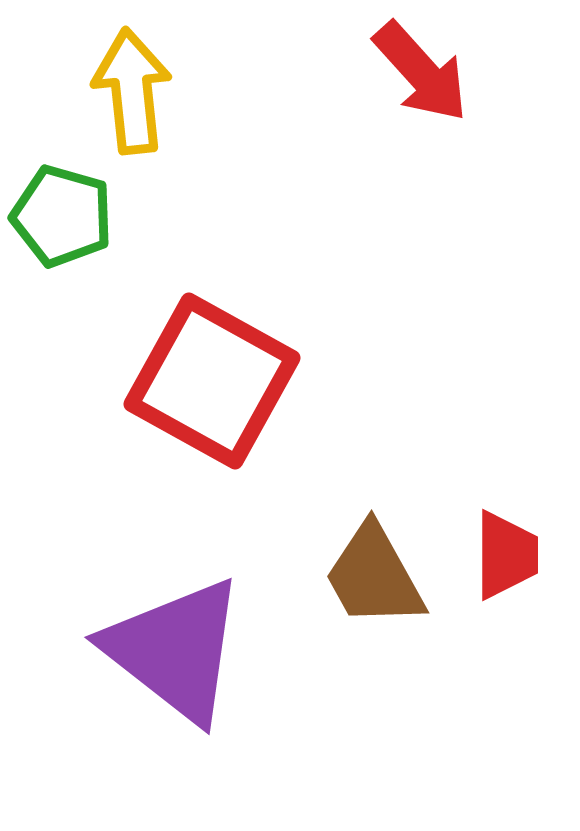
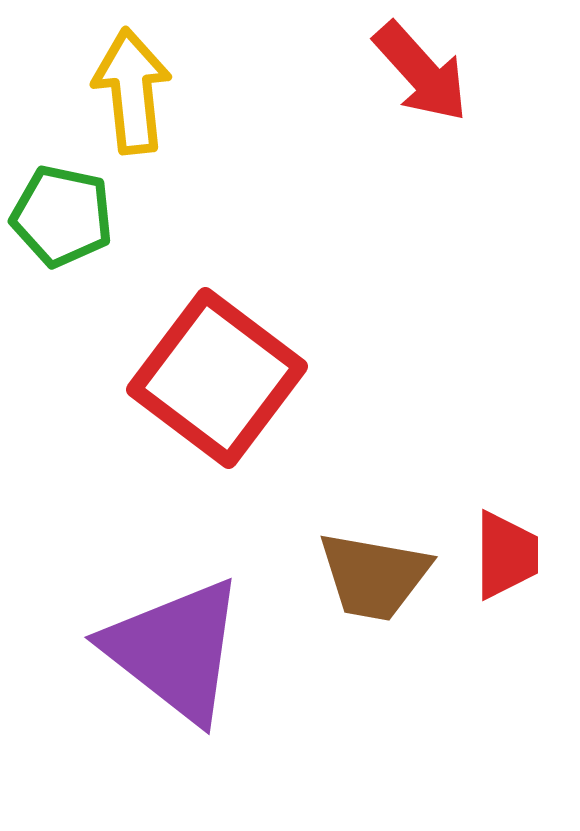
green pentagon: rotated 4 degrees counterclockwise
red square: moved 5 px right, 3 px up; rotated 8 degrees clockwise
brown trapezoid: rotated 51 degrees counterclockwise
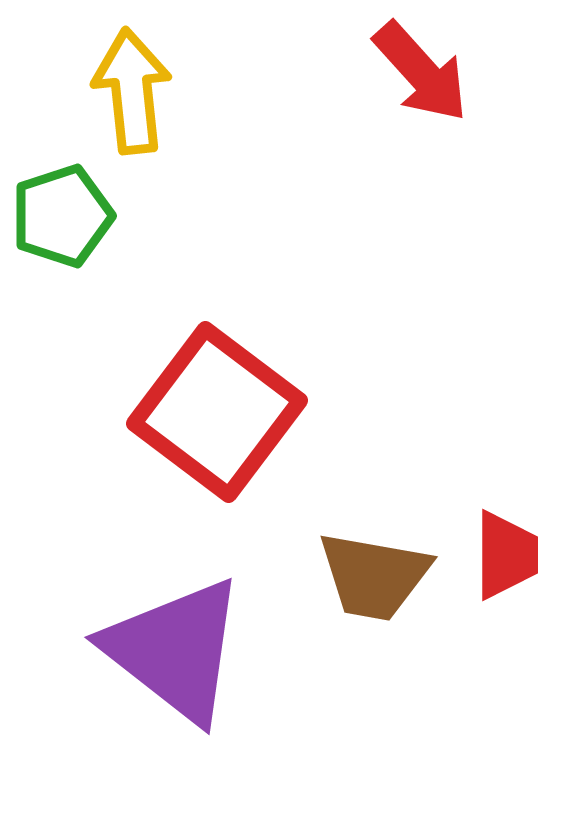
green pentagon: rotated 30 degrees counterclockwise
red square: moved 34 px down
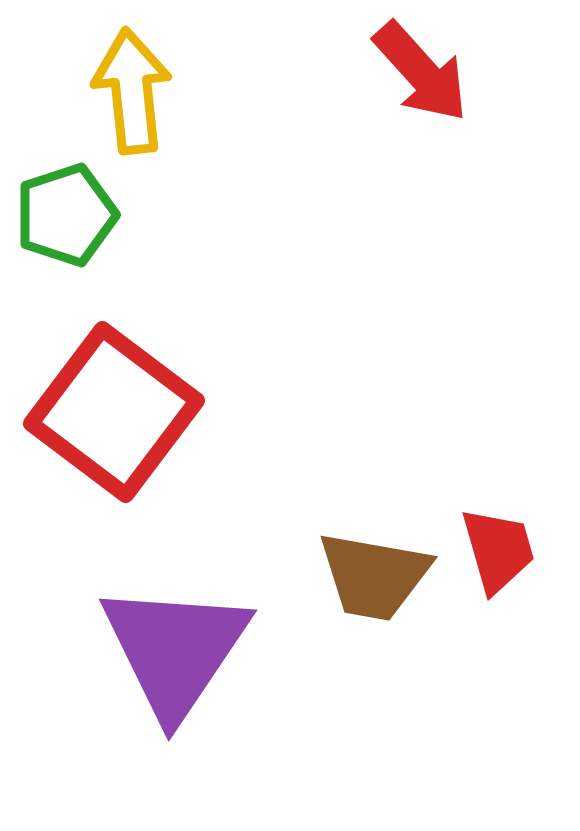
green pentagon: moved 4 px right, 1 px up
red square: moved 103 px left
red trapezoid: moved 8 px left, 5 px up; rotated 16 degrees counterclockwise
purple triangle: rotated 26 degrees clockwise
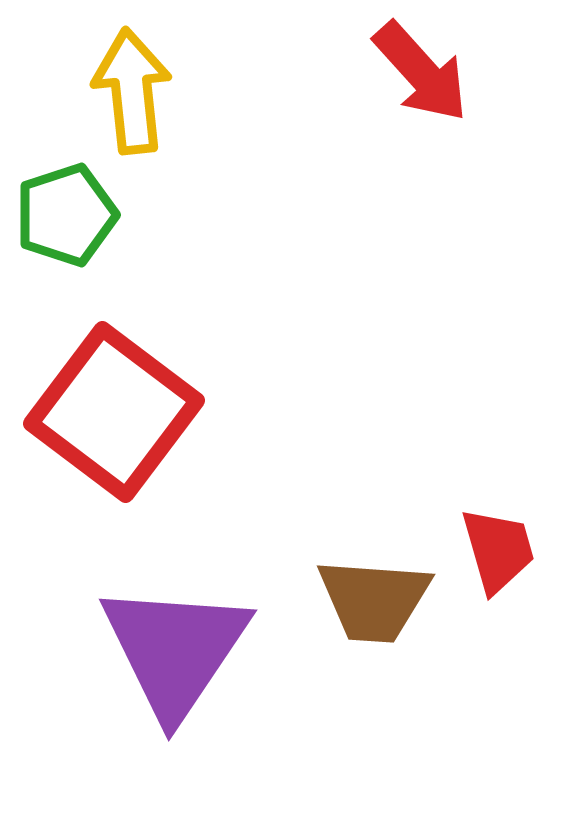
brown trapezoid: moved 24 px down; rotated 6 degrees counterclockwise
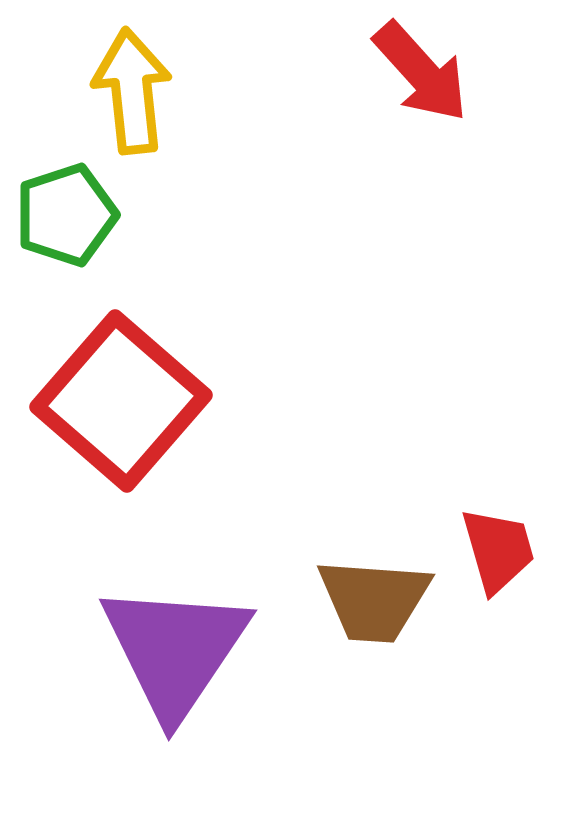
red square: moved 7 px right, 11 px up; rotated 4 degrees clockwise
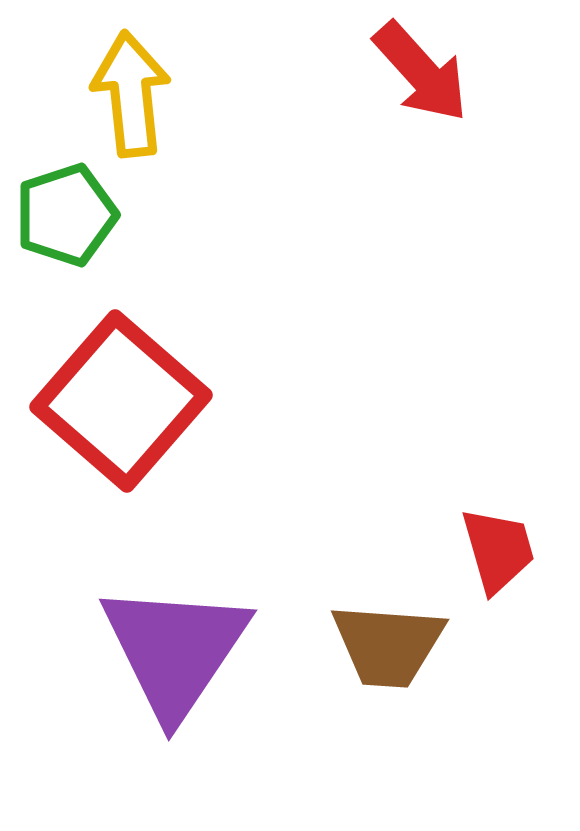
yellow arrow: moved 1 px left, 3 px down
brown trapezoid: moved 14 px right, 45 px down
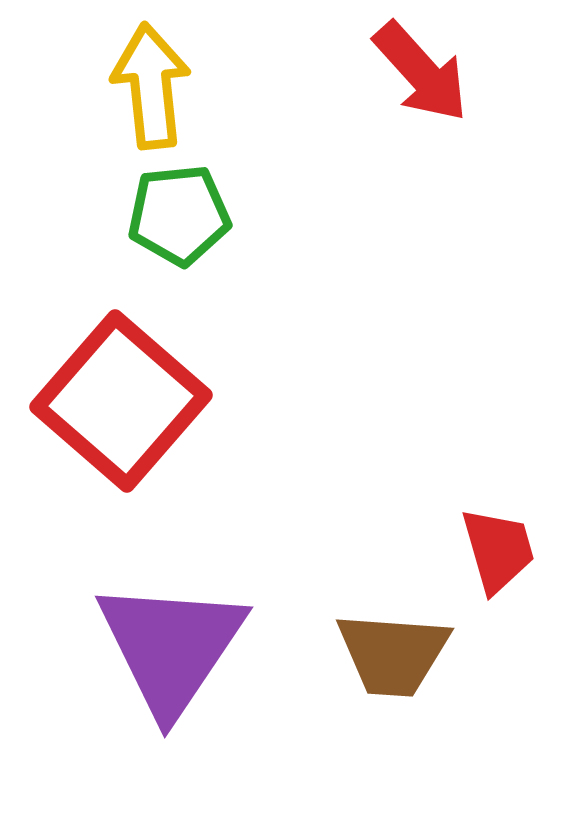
yellow arrow: moved 20 px right, 8 px up
green pentagon: moved 113 px right; rotated 12 degrees clockwise
brown trapezoid: moved 5 px right, 9 px down
purple triangle: moved 4 px left, 3 px up
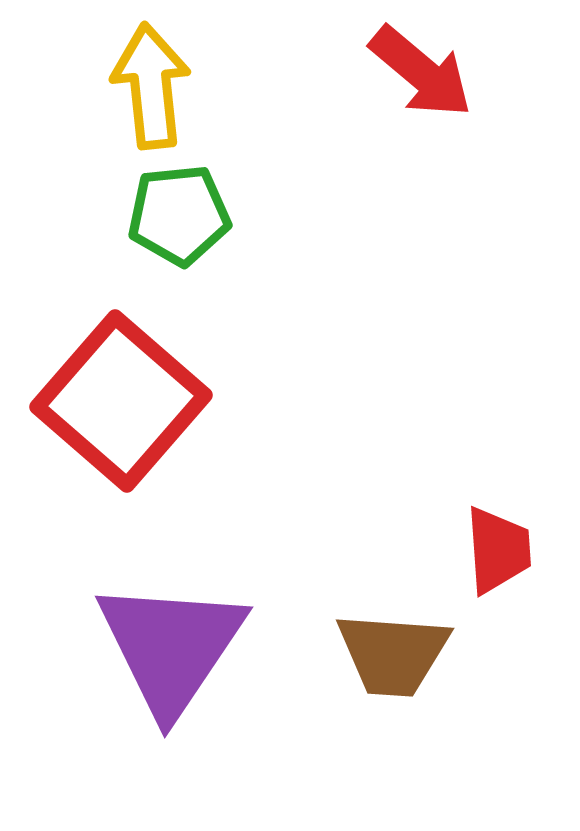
red arrow: rotated 8 degrees counterclockwise
red trapezoid: rotated 12 degrees clockwise
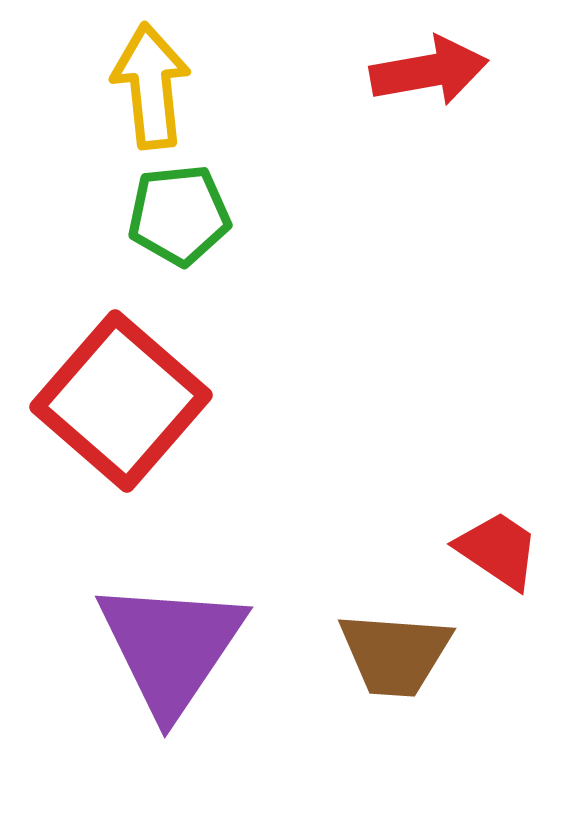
red arrow: moved 8 px right, 1 px up; rotated 50 degrees counterclockwise
red trapezoid: rotated 52 degrees counterclockwise
brown trapezoid: moved 2 px right
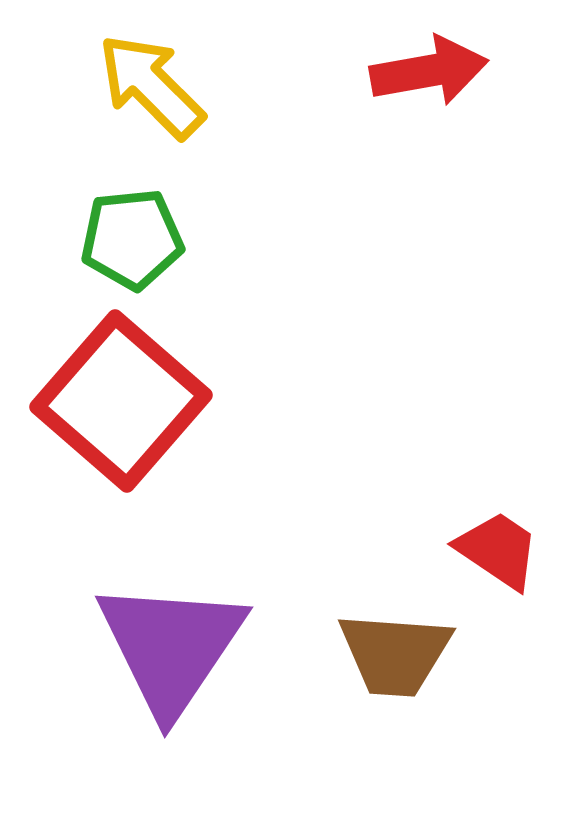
yellow arrow: rotated 39 degrees counterclockwise
green pentagon: moved 47 px left, 24 px down
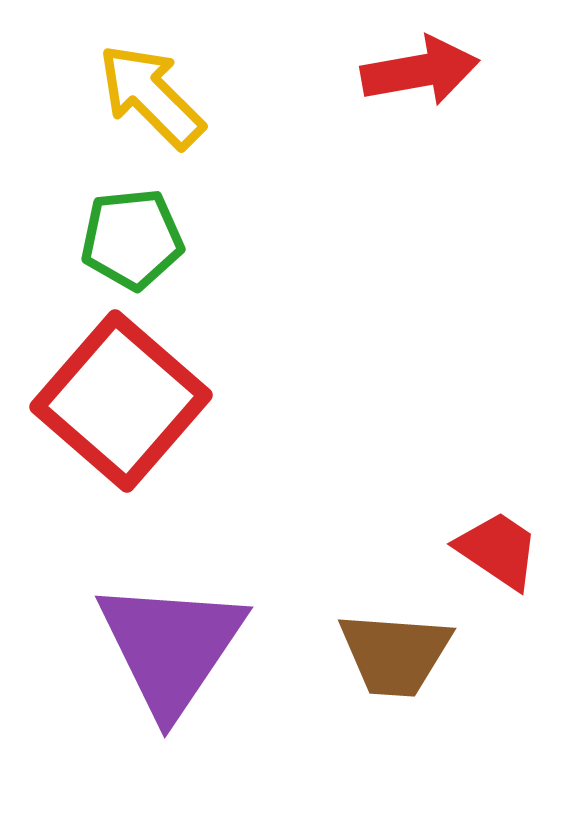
red arrow: moved 9 px left
yellow arrow: moved 10 px down
